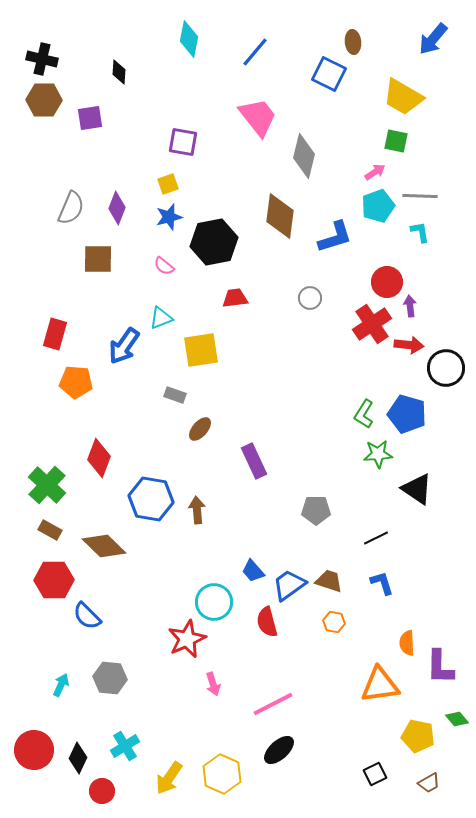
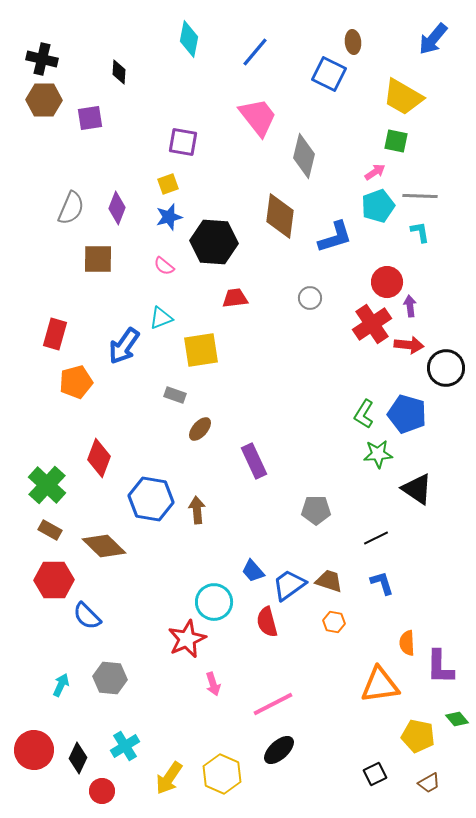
black hexagon at (214, 242): rotated 15 degrees clockwise
orange pentagon at (76, 382): rotated 20 degrees counterclockwise
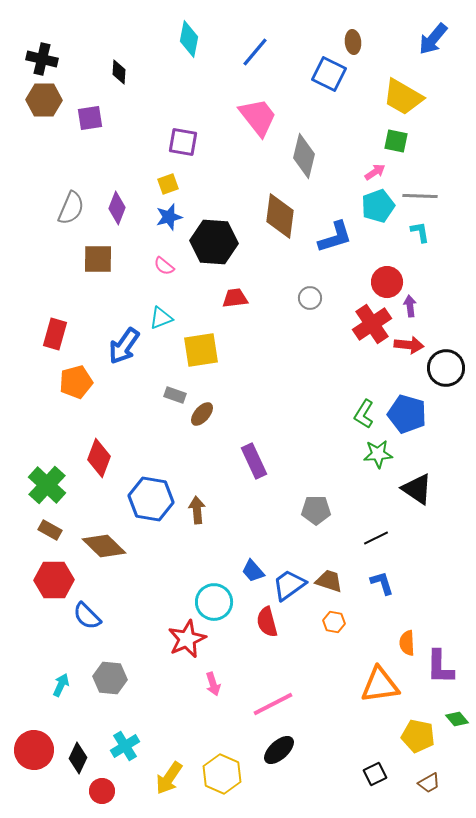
brown ellipse at (200, 429): moved 2 px right, 15 px up
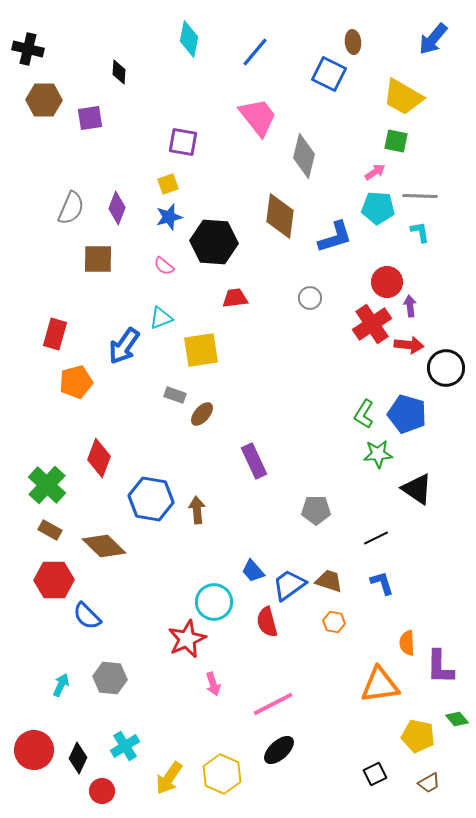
black cross at (42, 59): moved 14 px left, 10 px up
cyan pentagon at (378, 206): moved 2 px down; rotated 24 degrees clockwise
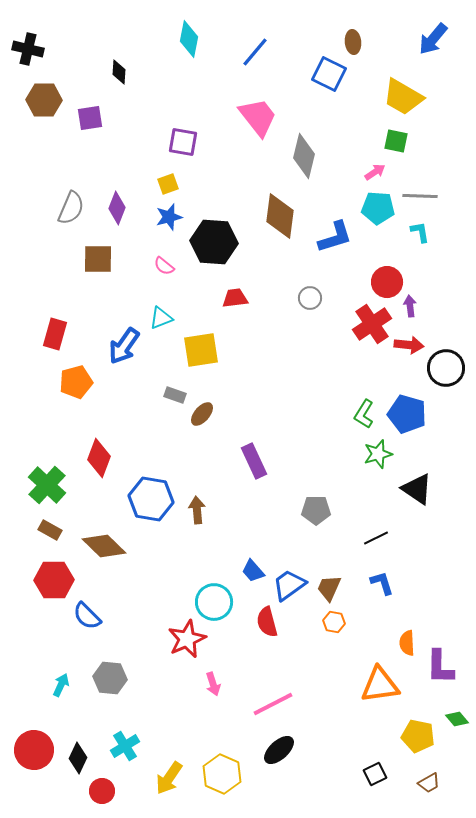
green star at (378, 454): rotated 12 degrees counterclockwise
brown trapezoid at (329, 581): moved 7 px down; rotated 84 degrees counterclockwise
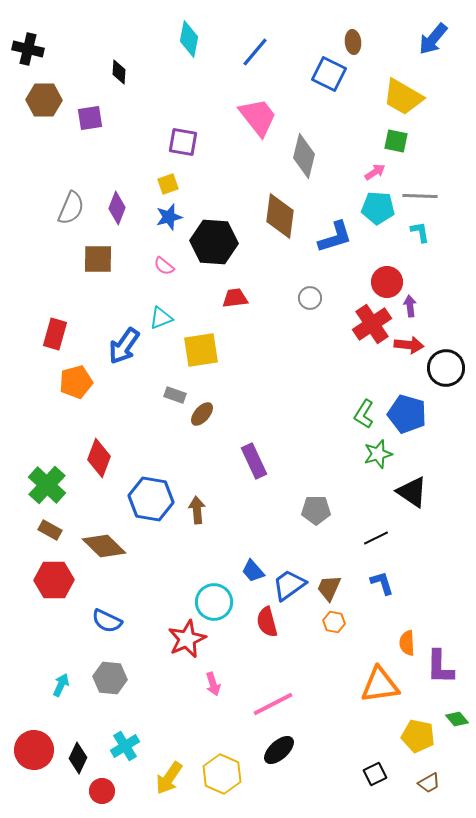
black triangle at (417, 489): moved 5 px left, 3 px down
blue semicircle at (87, 616): moved 20 px right, 5 px down; rotated 20 degrees counterclockwise
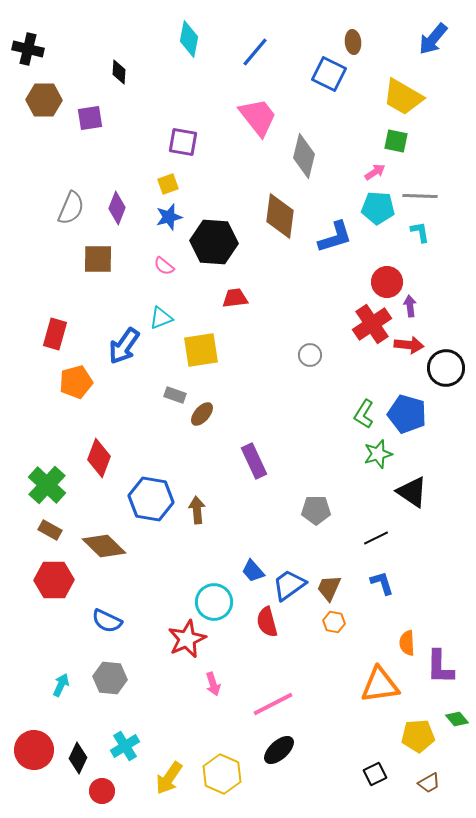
gray circle at (310, 298): moved 57 px down
yellow pentagon at (418, 736): rotated 16 degrees counterclockwise
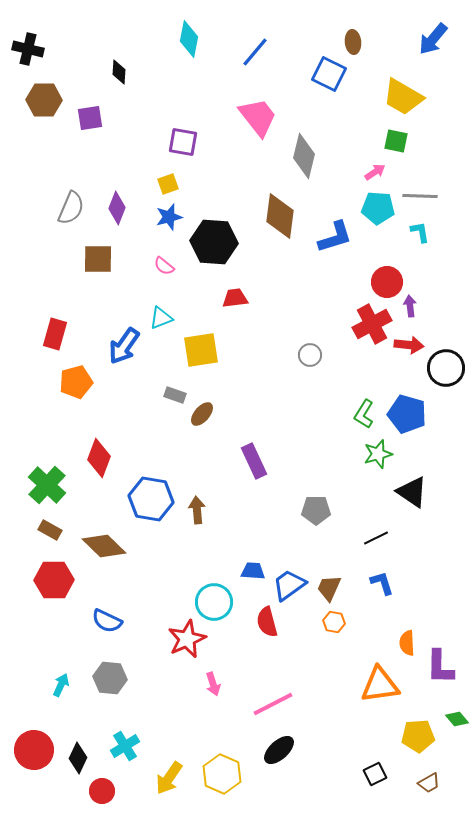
red cross at (372, 324): rotated 6 degrees clockwise
blue trapezoid at (253, 571): rotated 135 degrees clockwise
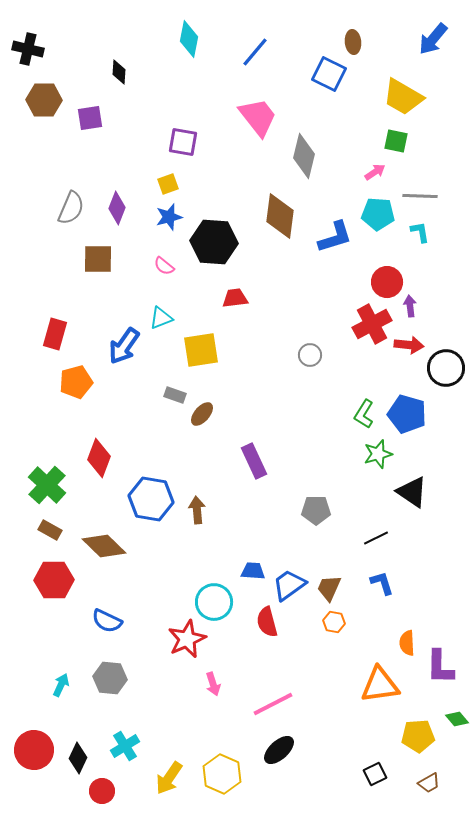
cyan pentagon at (378, 208): moved 6 px down
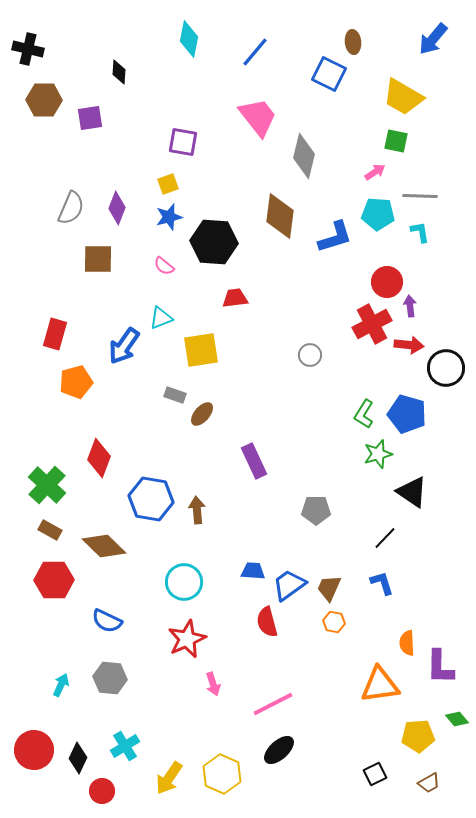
black line at (376, 538): moved 9 px right; rotated 20 degrees counterclockwise
cyan circle at (214, 602): moved 30 px left, 20 px up
